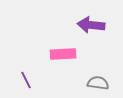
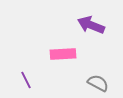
purple arrow: rotated 16 degrees clockwise
gray semicircle: rotated 20 degrees clockwise
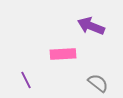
purple arrow: moved 1 px down
gray semicircle: rotated 10 degrees clockwise
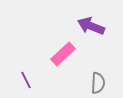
pink rectangle: rotated 40 degrees counterclockwise
gray semicircle: rotated 55 degrees clockwise
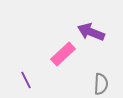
purple arrow: moved 6 px down
gray semicircle: moved 3 px right, 1 px down
